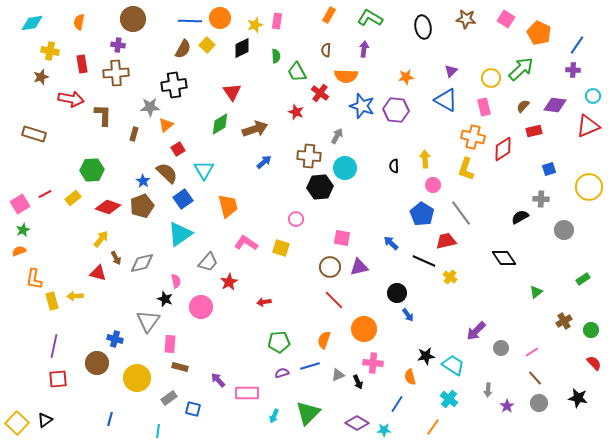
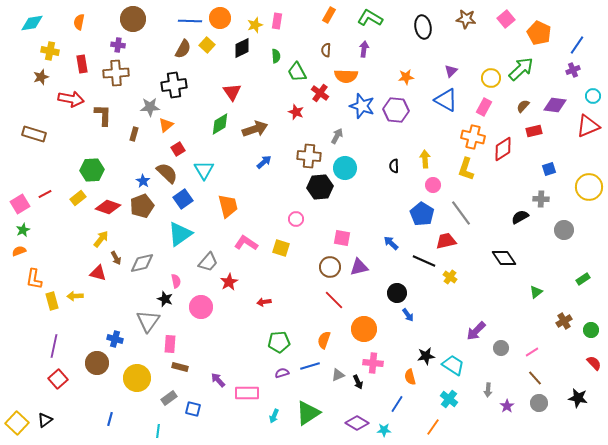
pink square at (506, 19): rotated 18 degrees clockwise
purple cross at (573, 70): rotated 24 degrees counterclockwise
pink rectangle at (484, 107): rotated 42 degrees clockwise
yellow rectangle at (73, 198): moved 5 px right
red square at (58, 379): rotated 36 degrees counterclockwise
green triangle at (308, 413): rotated 12 degrees clockwise
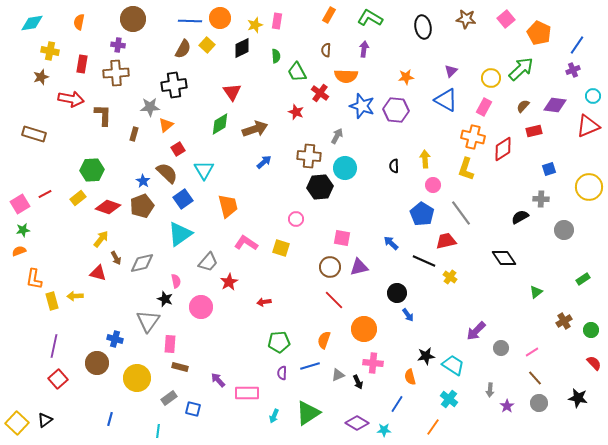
red rectangle at (82, 64): rotated 18 degrees clockwise
green star at (23, 230): rotated 16 degrees clockwise
purple semicircle at (282, 373): rotated 72 degrees counterclockwise
gray arrow at (488, 390): moved 2 px right
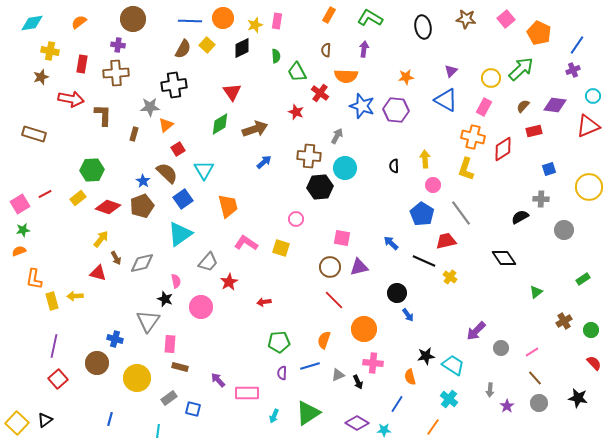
orange circle at (220, 18): moved 3 px right
orange semicircle at (79, 22): rotated 42 degrees clockwise
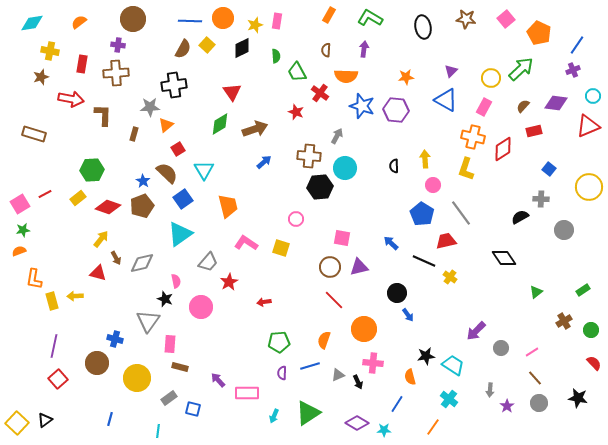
purple diamond at (555, 105): moved 1 px right, 2 px up
blue square at (549, 169): rotated 32 degrees counterclockwise
green rectangle at (583, 279): moved 11 px down
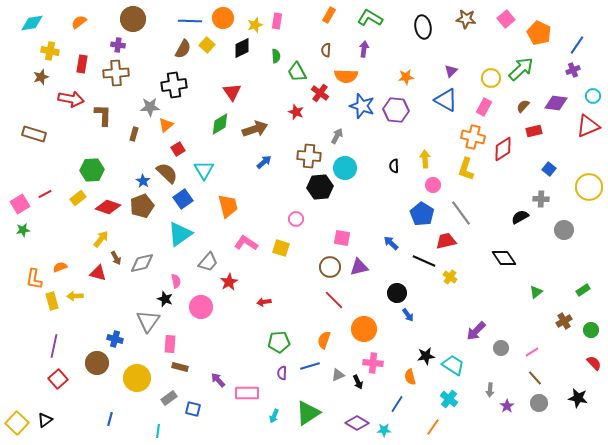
orange semicircle at (19, 251): moved 41 px right, 16 px down
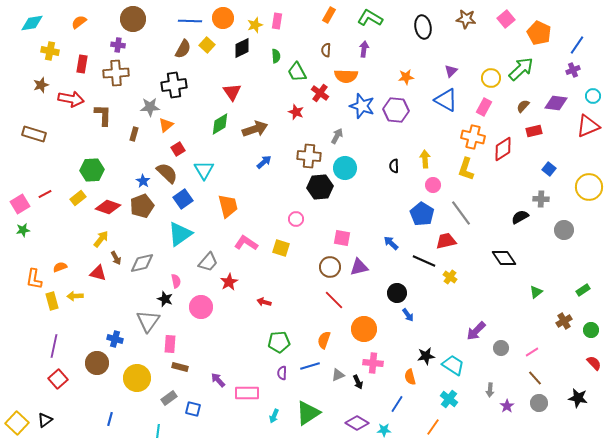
brown star at (41, 77): moved 8 px down
red arrow at (264, 302): rotated 24 degrees clockwise
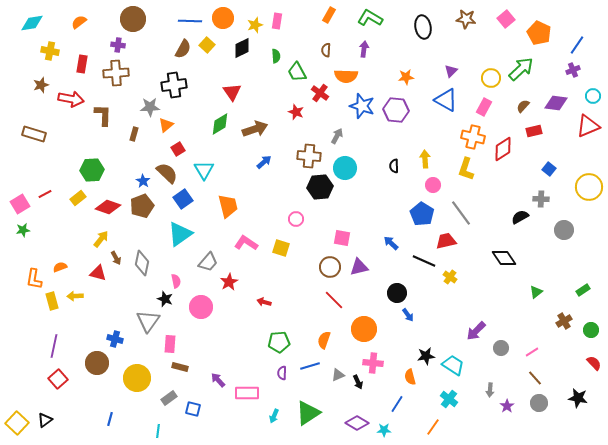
gray diamond at (142, 263): rotated 65 degrees counterclockwise
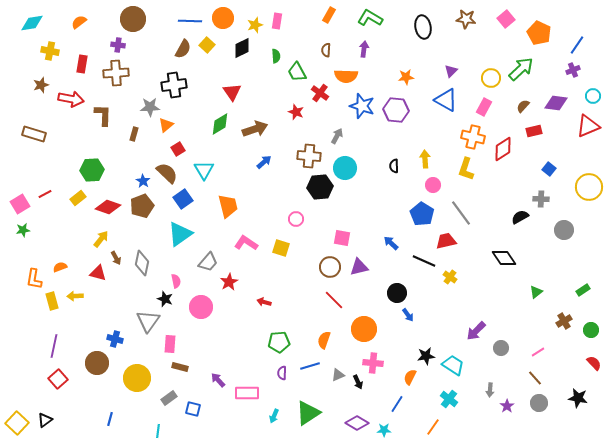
pink line at (532, 352): moved 6 px right
orange semicircle at (410, 377): rotated 42 degrees clockwise
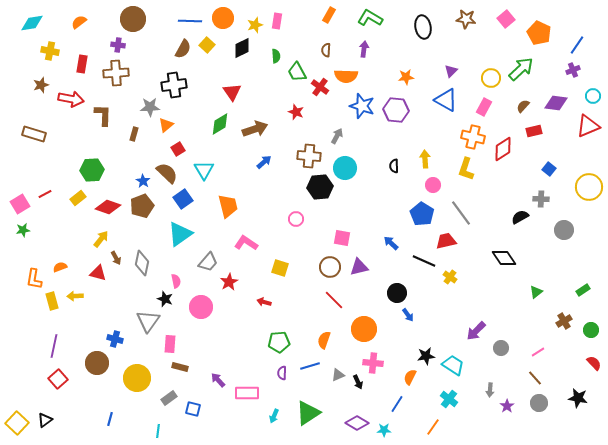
red cross at (320, 93): moved 6 px up
yellow square at (281, 248): moved 1 px left, 20 px down
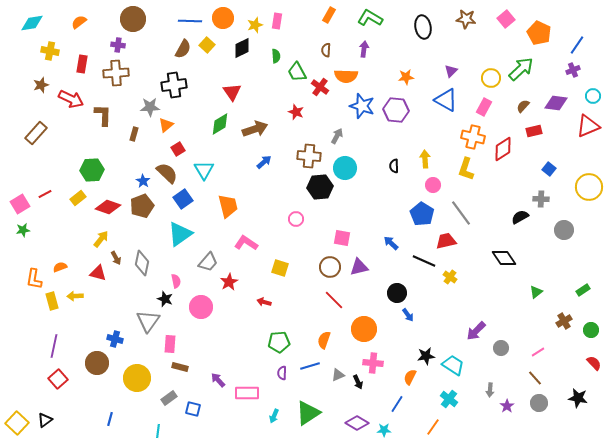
red arrow at (71, 99): rotated 15 degrees clockwise
brown rectangle at (34, 134): moved 2 px right, 1 px up; rotated 65 degrees counterclockwise
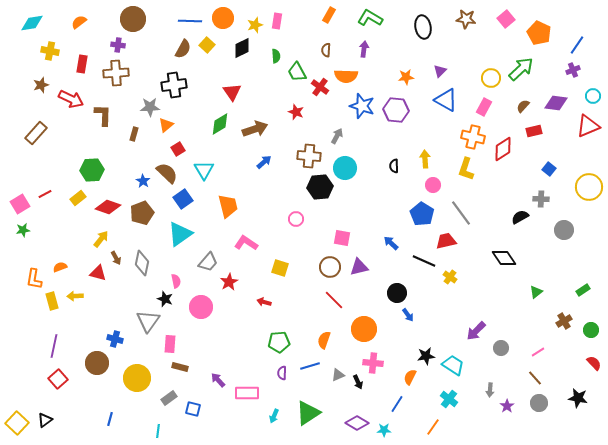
purple triangle at (451, 71): moved 11 px left
brown pentagon at (142, 206): moved 7 px down
